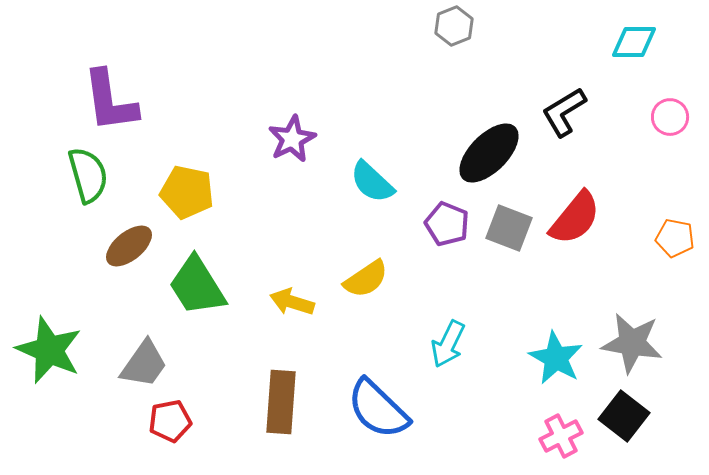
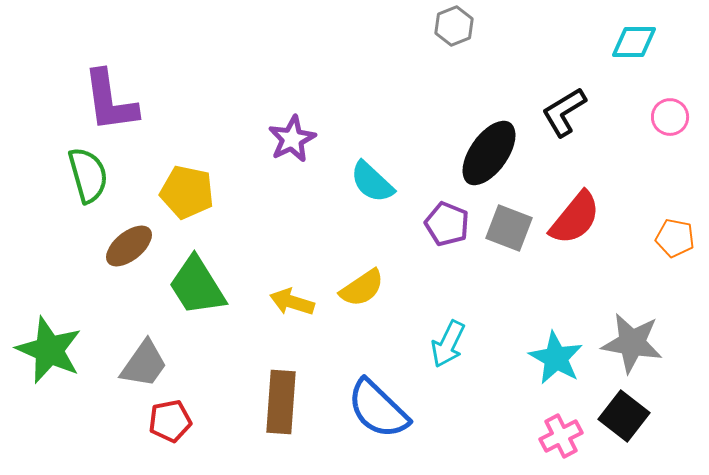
black ellipse: rotated 10 degrees counterclockwise
yellow semicircle: moved 4 px left, 9 px down
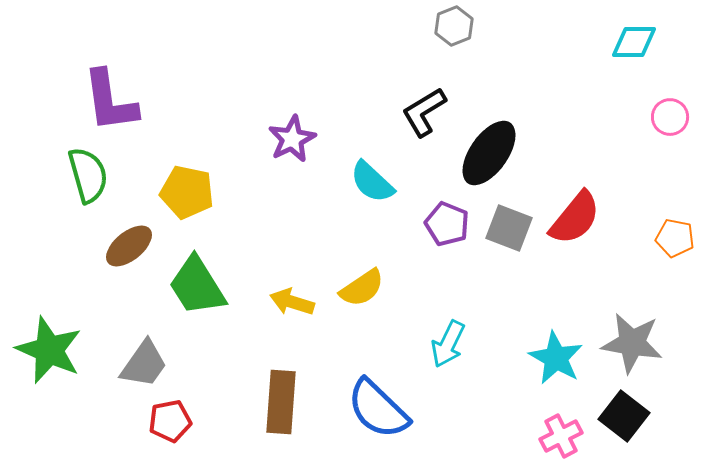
black L-shape: moved 140 px left
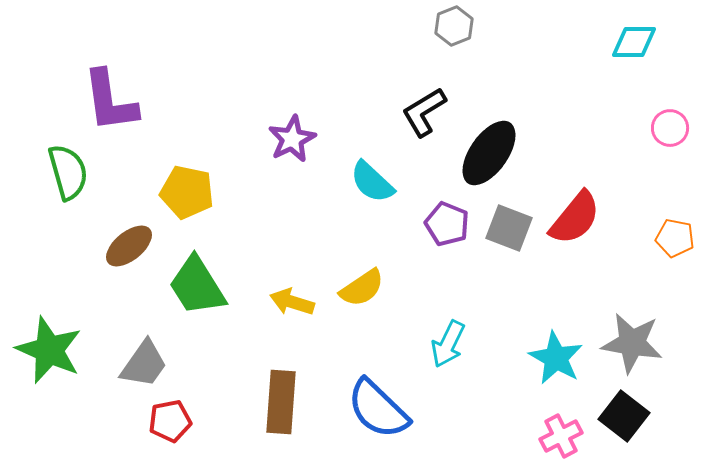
pink circle: moved 11 px down
green semicircle: moved 20 px left, 3 px up
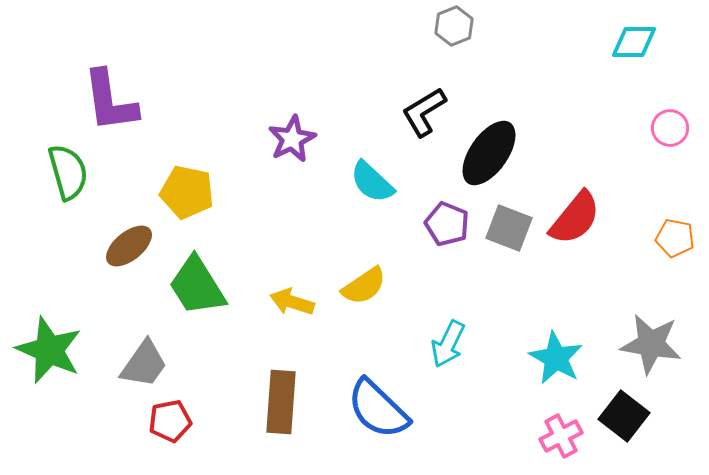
yellow semicircle: moved 2 px right, 2 px up
gray star: moved 19 px right, 1 px down
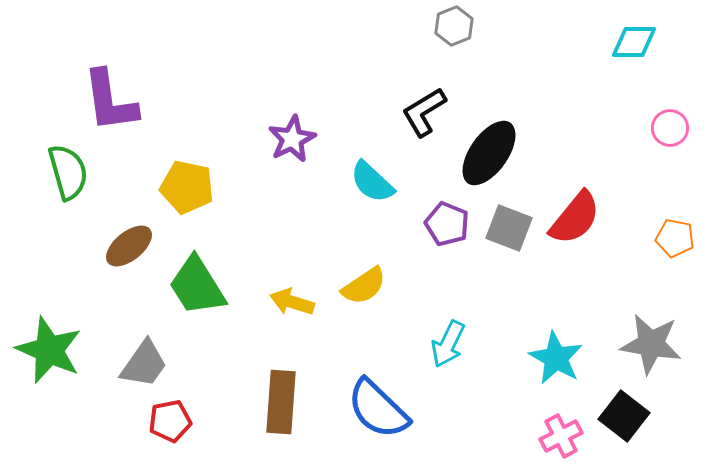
yellow pentagon: moved 5 px up
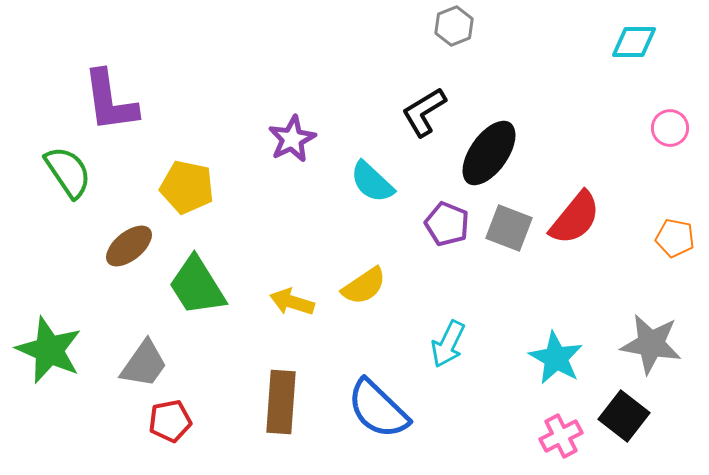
green semicircle: rotated 18 degrees counterclockwise
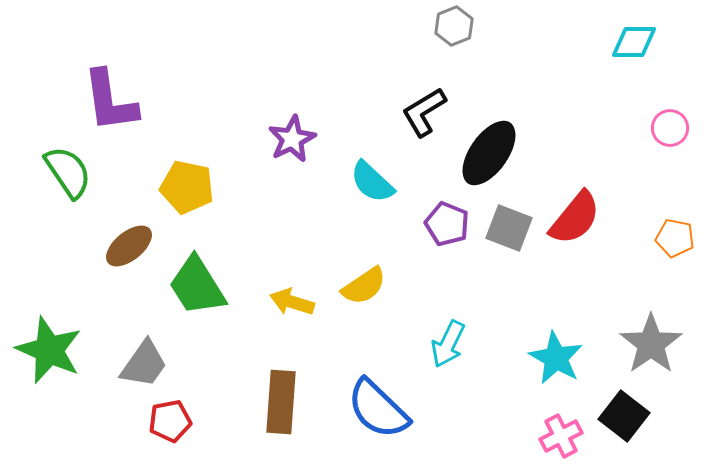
gray star: rotated 28 degrees clockwise
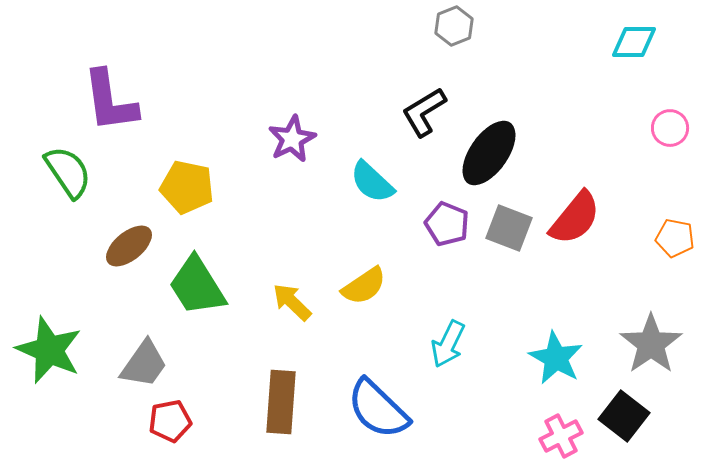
yellow arrow: rotated 27 degrees clockwise
